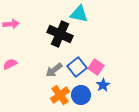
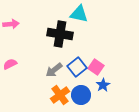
black cross: rotated 15 degrees counterclockwise
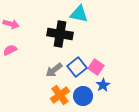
pink arrow: rotated 21 degrees clockwise
pink semicircle: moved 14 px up
blue circle: moved 2 px right, 1 px down
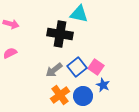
pink semicircle: moved 3 px down
blue star: rotated 16 degrees counterclockwise
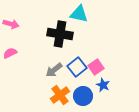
pink square: rotated 21 degrees clockwise
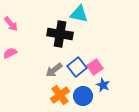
pink arrow: rotated 35 degrees clockwise
pink square: moved 1 px left
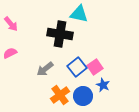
gray arrow: moved 9 px left, 1 px up
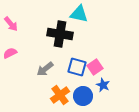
blue square: rotated 36 degrees counterclockwise
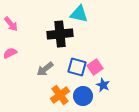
black cross: rotated 15 degrees counterclockwise
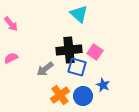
cyan triangle: rotated 30 degrees clockwise
black cross: moved 9 px right, 16 px down
pink semicircle: moved 1 px right, 5 px down
pink square: moved 15 px up; rotated 21 degrees counterclockwise
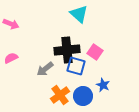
pink arrow: rotated 28 degrees counterclockwise
black cross: moved 2 px left
blue square: moved 1 px left, 1 px up
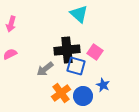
pink arrow: rotated 84 degrees clockwise
pink semicircle: moved 1 px left, 4 px up
orange cross: moved 1 px right, 2 px up
